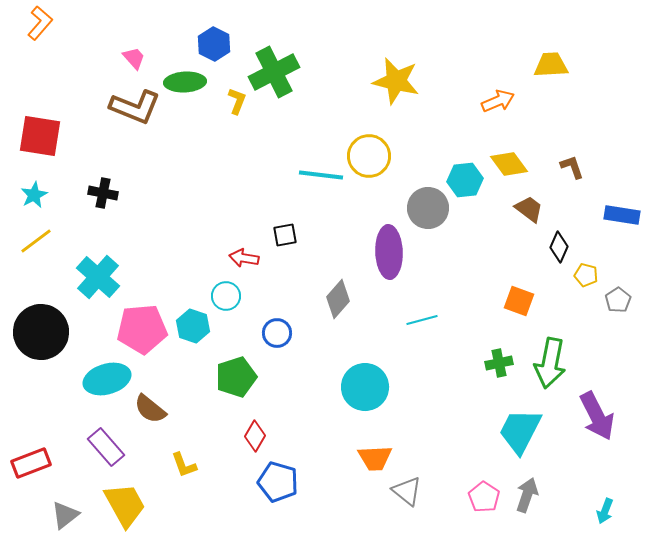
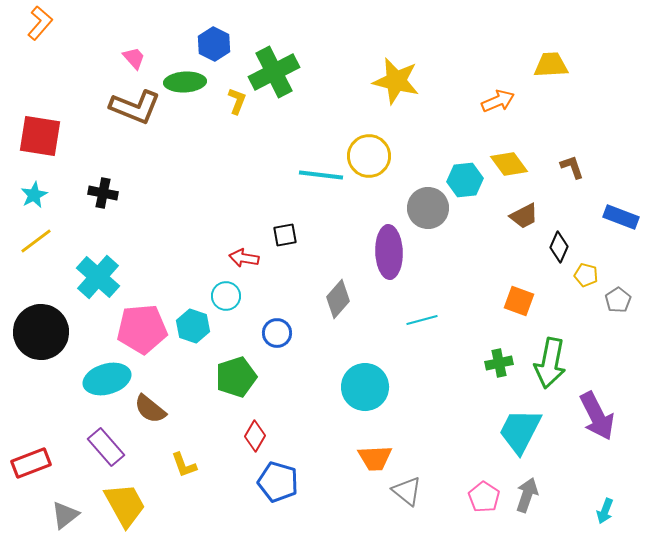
brown trapezoid at (529, 209): moved 5 px left, 7 px down; rotated 116 degrees clockwise
blue rectangle at (622, 215): moved 1 px left, 2 px down; rotated 12 degrees clockwise
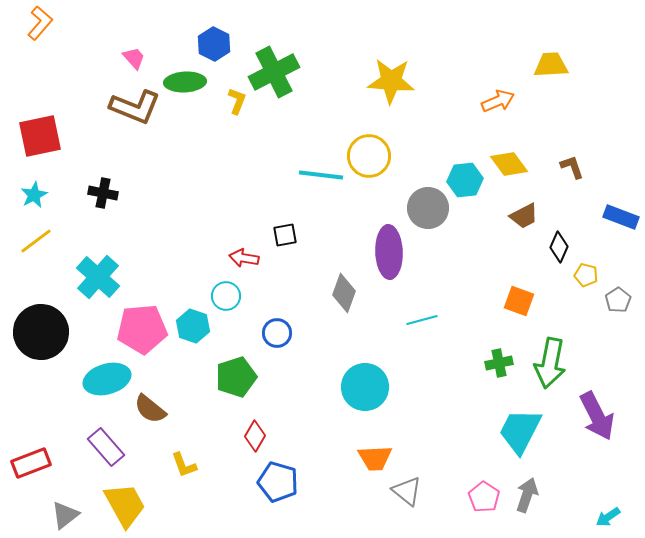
yellow star at (396, 81): moved 5 px left; rotated 9 degrees counterclockwise
red square at (40, 136): rotated 21 degrees counterclockwise
gray diamond at (338, 299): moved 6 px right, 6 px up; rotated 21 degrees counterclockwise
cyan arrow at (605, 511): moved 3 px right, 6 px down; rotated 35 degrees clockwise
